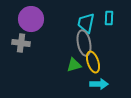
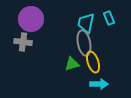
cyan rectangle: rotated 24 degrees counterclockwise
gray cross: moved 2 px right, 1 px up
green triangle: moved 2 px left, 1 px up
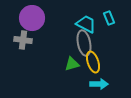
purple circle: moved 1 px right, 1 px up
cyan trapezoid: moved 1 px down; rotated 105 degrees clockwise
gray cross: moved 2 px up
